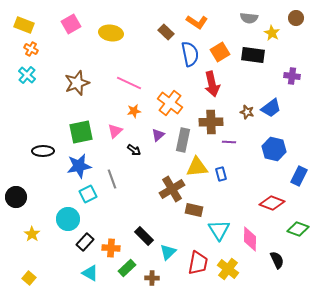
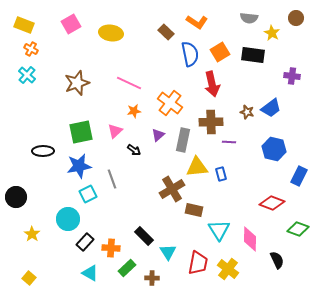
cyan triangle at (168, 252): rotated 18 degrees counterclockwise
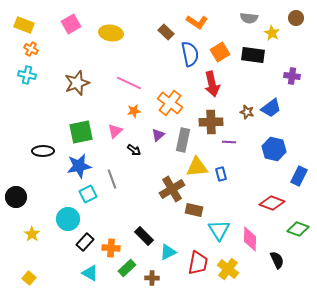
cyan cross at (27, 75): rotated 30 degrees counterclockwise
cyan triangle at (168, 252): rotated 36 degrees clockwise
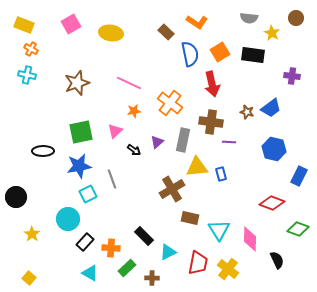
brown cross at (211, 122): rotated 10 degrees clockwise
purple triangle at (158, 135): moved 1 px left, 7 px down
brown rectangle at (194, 210): moved 4 px left, 8 px down
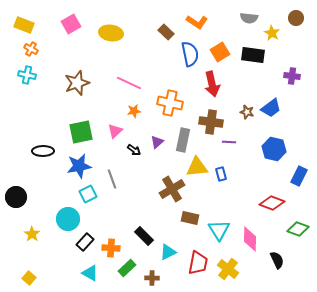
orange cross at (170, 103): rotated 25 degrees counterclockwise
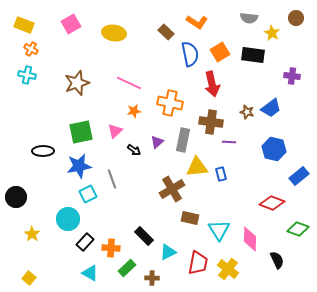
yellow ellipse at (111, 33): moved 3 px right
blue rectangle at (299, 176): rotated 24 degrees clockwise
